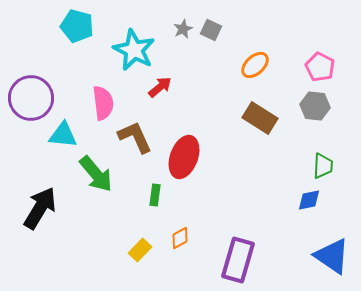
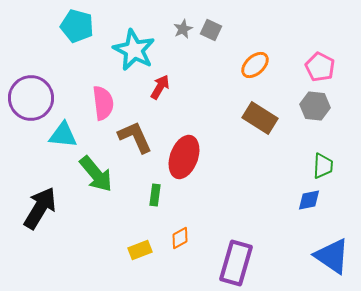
red arrow: rotated 20 degrees counterclockwise
yellow rectangle: rotated 25 degrees clockwise
purple rectangle: moved 2 px left, 3 px down
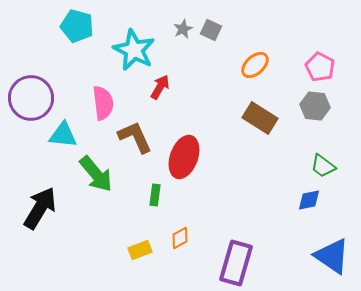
green trapezoid: rotated 124 degrees clockwise
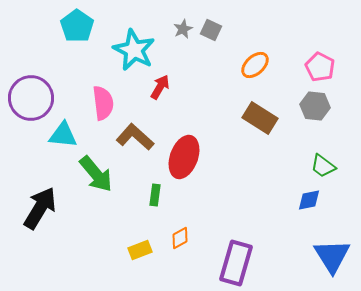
cyan pentagon: rotated 20 degrees clockwise
brown L-shape: rotated 24 degrees counterclockwise
blue triangle: rotated 24 degrees clockwise
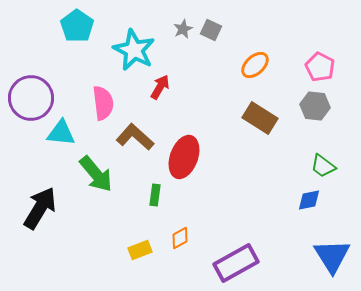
cyan triangle: moved 2 px left, 2 px up
purple rectangle: rotated 45 degrees clockwise
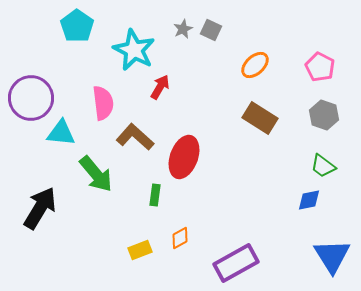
gray hexagon: moved 9 px right, 9 px down; rotated 12 degrees clockwise
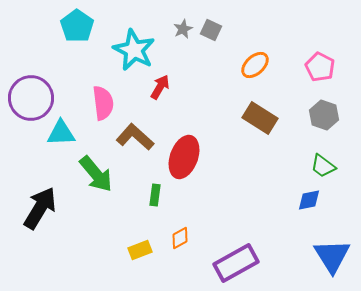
cyan triangle: rotated 8 degrees counterclockwise
